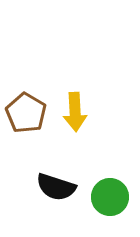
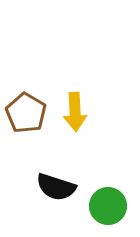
green circle: moved 2 px left, 9 px down
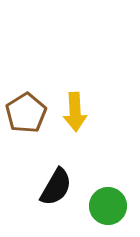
brown pentagon: rotated 9 degrees clockwise
black semicircle: rotated 78 degrees counterclockwise
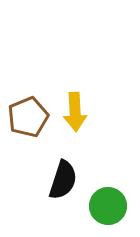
brown pentagon: moved 2 px right, 4 px down; rotated 9 degrees clockwise
black semicircle: moved 7 px right, 7 px up; rotated 12 degrees counterclockwise
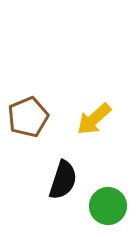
yellow arrow: moved 19 px right, 7 px down; rotated 51 degrees clockwise
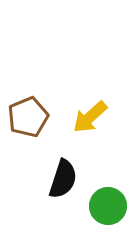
yellow arrow: moved 4 px left, 2 px up
black semicircle: moved 1 px up
